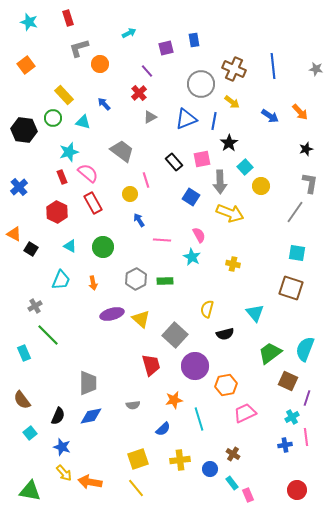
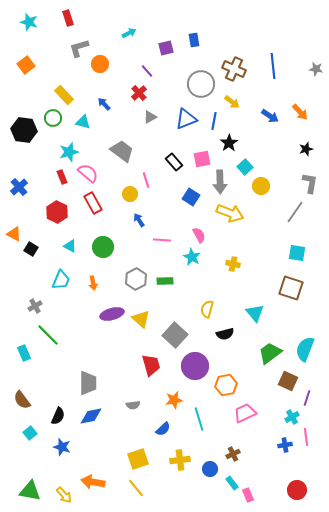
brown cross at (233, 454): rotated 32 degrees clockwise
yellow arrow at (64, 473): moved 22 px down
orange arrow at (90, 482): moved 3 px right
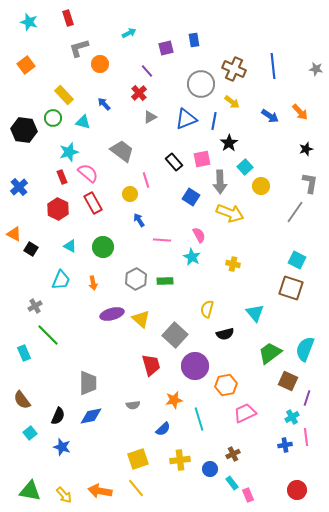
red hexagon at (57, 212): moved 1 px right, 3 px up
cyan square at (297, 253): moved 7 px down; rotated 18 degrees clockwise
orange arrow at (93, 482): moved 7 px right, 9 px down
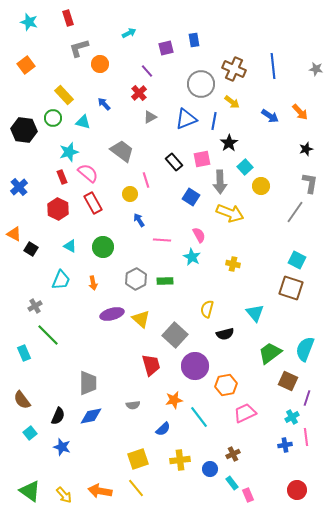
cyan line at (199, 419): moved 2 px up; rotated 20 degrees counterclockwise
green triangle at (30, 491): rotated 25 degrees clockwise
